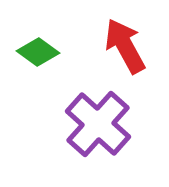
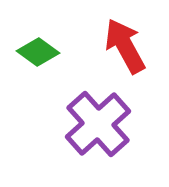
purple cross: rotated 6 degrees clockwise
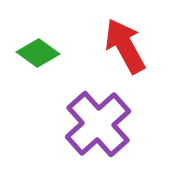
green diamond: moved 1 px down
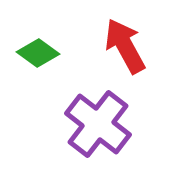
purple cross: rotated 10 degrees counterclockwise
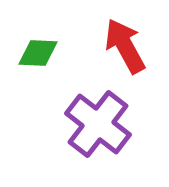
green diamond: rotated 33 degrees counterclockwise
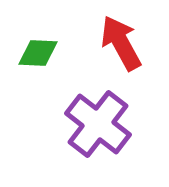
red arrow: moved 4 px left, 3 px up
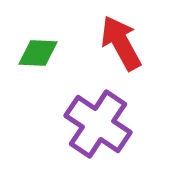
purple cross: rotated 4 degrees counterclockwise
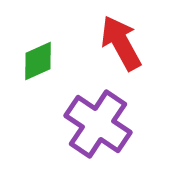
green diamond: moved 8 px down; rotated 27 degrees counterclockwise
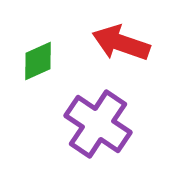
red arrow: rotated 42 degrees counterclockwise
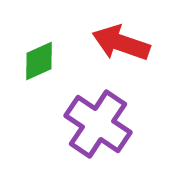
green diamond: moved 1 px right
